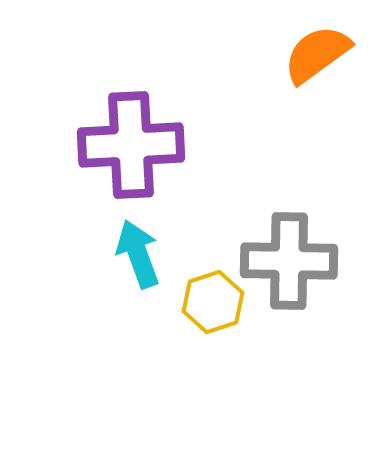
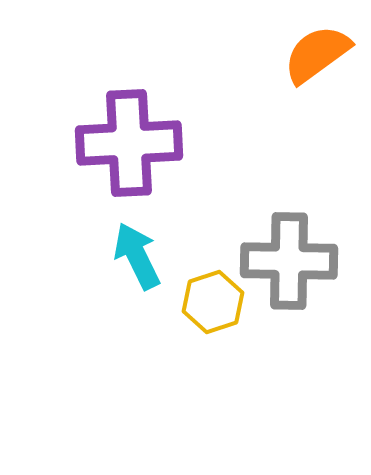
purple cross: moved 2 px left, 2 px up
cyan arrow: moved 1 px left, 2 px down; rotated 6 degrees counterclockwise
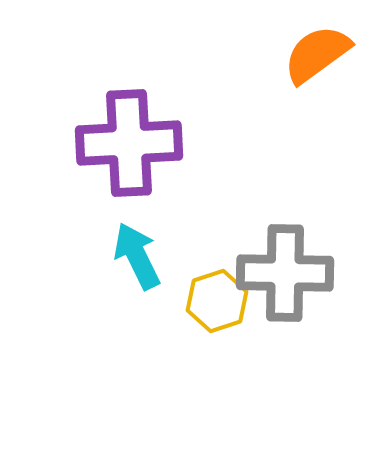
gray cross: moved 4 px left, 12 px down
yellow hexagon: moved 4 px right, 1 px up
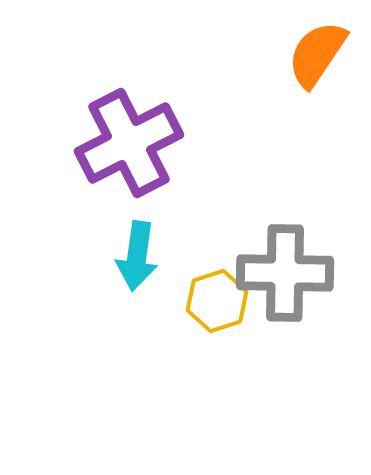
orange semicircle: rotated 20 degrees counterclockwise
purple cross: rotated 24 degrees counterclockwise
cyan arrow: rotated 146 degrees counterclockwise
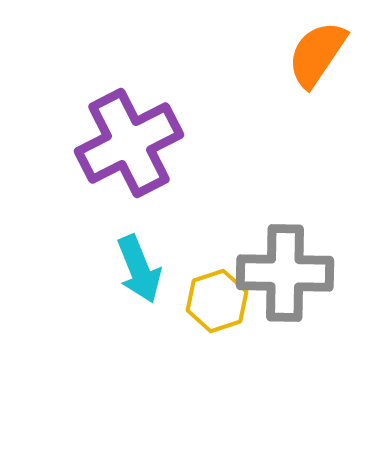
cyan arrow: moved 2 px right, 13 px down; rotated 30 degrees counterclockwise
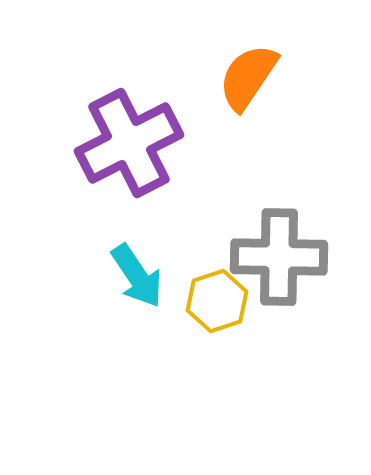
orange semicircle: moved 69 px left, 23 px down
cyan arrow: moved 2 px left, 7 px down; rotated 12 degrees counterclockwise
gray cross: moved 6 px left, 16 px up
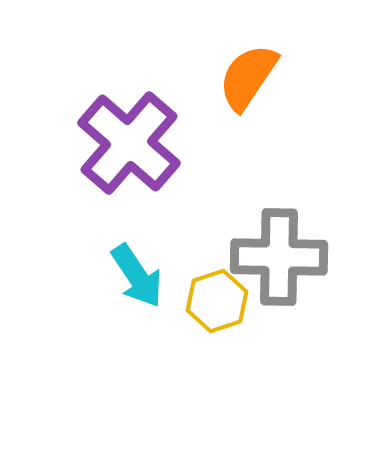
purple cross: rotated 22 degrees counterclockwise
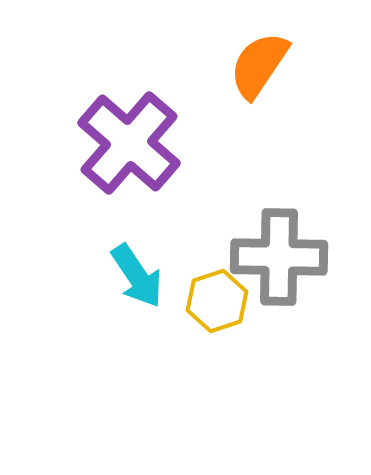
orange semicircle: moved 11 px right, 12 px up
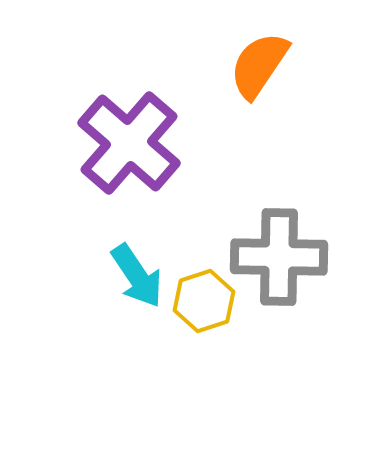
yellow hexagon: moved 13 px left
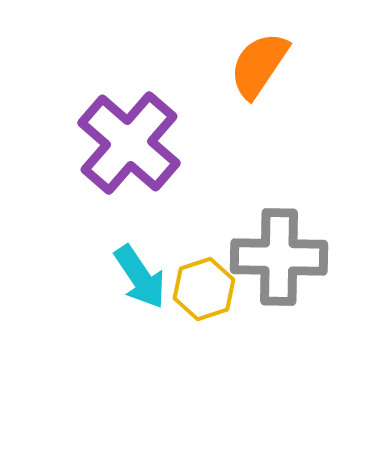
cyan arrow: moved 3 px right, 1 px down
yellow hexagon: moved 12 px up
